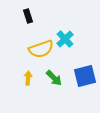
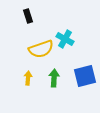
cyan cross: rotated 18 degrees counterclockwise
green arrow: rotated 132 degrees counterclockwise
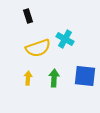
yellow semicircle: moved 3 px left, 1 px up
blue square: rotated 20 degrees clockwise
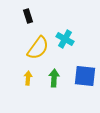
yellow semicircle: rotated 35 degrees counterclockwise
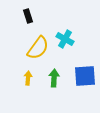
blue square: rotated 10 degrees counterclockwise
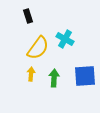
yellow arrow: moved 3 px right, 4 px up
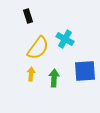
blue square: moved 5 px up
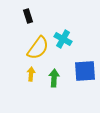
cyan cross: moved 2 px left
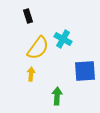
green arrow: moved 3 px right, 18 px down
